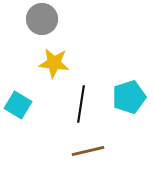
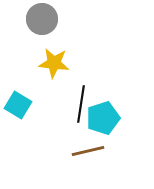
cyan pentagon: moved 26 px left, 21 px down
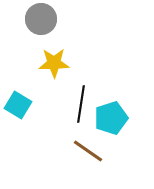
gray circle: moved 1 px left
yellow star: rotated 8 degrees counterclockwise
cyan pentagon: moved 8 px right
brown line: rotated 48 degrees clockwise
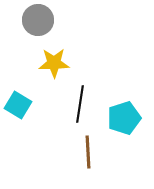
gray circle: moved 3 px left, 1 px down
black line: moved 1 px left
cyan pentagon: moved 13 px right
brown line: moved 1 px down; rotated 52 degrees clockwise
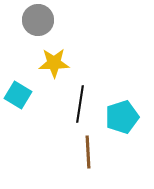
cyan square: moved 10 px up
cyan pentagon: moved 2 px left, 1 px up
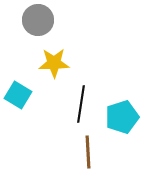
black line: moved 1 px right
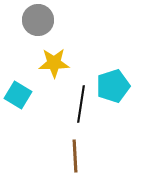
cyan pentagon: moved 9 px left, 31 px up
brown line: moved 13 px left, 4 px down
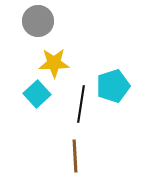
gray circle: moved 1 px down
cyan square: moved 19 px right, 1 px up; rotated 16 degrees clockwise
